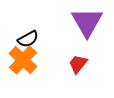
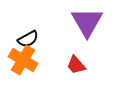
orange cross: rotated 12 degrees counterclockwise
red trapezoid: moved 2 px left, 1 px down; rotated 80 degrees counterclockwise
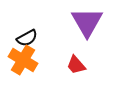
black semicircle: moved 1 px left, 1 px up
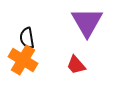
black semicircle: rotated 110 degrees clockwise
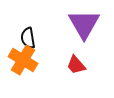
purple triangle: moved 3 px left, 2 px down
black semicircle: moved 1 px right
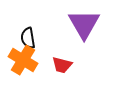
red trapezoid: moved 14 px left; rotated 35 degrees counterclockwise
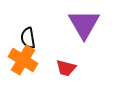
red trapezoid: moved 4 px right, 3 px down
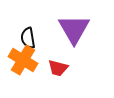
purple triangle: moved 10 px left, 5 px down
red trapezoid: moved 8 px left
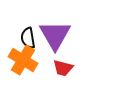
purple triangle: moved 19 px left, 6 px down
red trapezoid: moved 5 px right
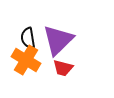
purple triangle: moved 3 px right, 5 px down; rotated 16 degrees clockwise
orange cross: moved 3 px right
